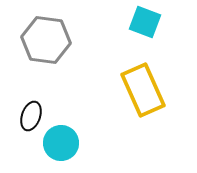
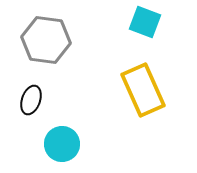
black ellipse: moved 16 px up
cyan circle: moved 1 px right, 1 px down
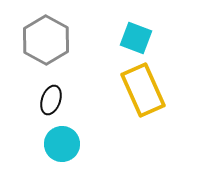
cyan square: moved 9 px left, 16 px down
gray hexagon: rotated 21 degrees clockwise
black ellipse: moved 20 px right
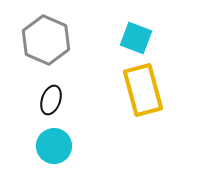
gray hexagon: rotated 6 degrees counterclockwise
yellow rectangle: rotated 9 degrees clockwise
cyan circle: moved 8 px left, 2 px down
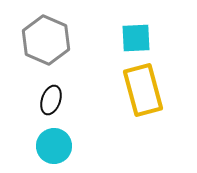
cyan square: rotated 24 degrees counterclockwise
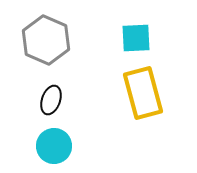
yellow rectangle: moved 3 px down
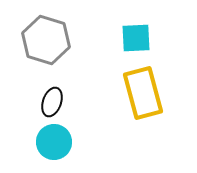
gray hexagon: rotated 6 degrees counterclockwise
black ellipse: moved 1 px right, 2 px down
cyan circle: moved 4 px up
